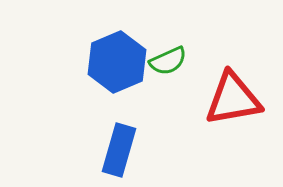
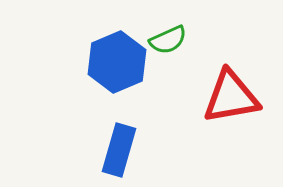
green semicircle: moved 21 px up
red triangle: moved 2 px left, 2 px up
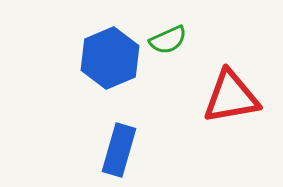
blue hexagon: moved 7 px left, 4 px up
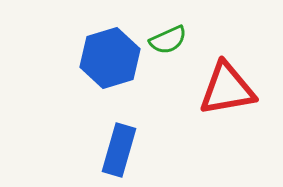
blue hexagon: rotated 6 degrees clockwise
red triangle: moved 4 px left, 8 px up
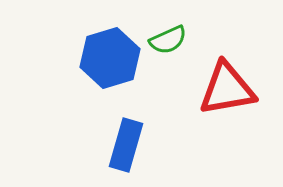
blue rectangle: moved 7 px right, 5 px up
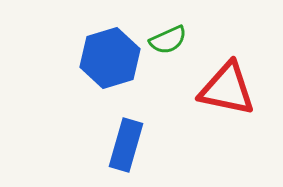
red triangle: rotated 22 degrees clockwise
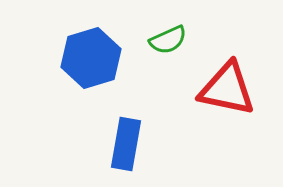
blue hexagon: moved 19 px left
blue rectangle: moved 1 px up; rotated 6 degrees counterclockwise
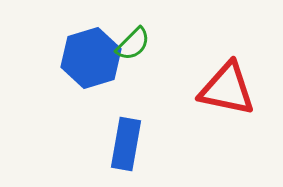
green semicircle: moved 35 px left, 4 px down; rotated 21 degrees counterclockwise
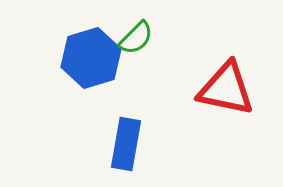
green semicircle: moved 3 px right, 6 px up
red triangle: moved 1 px left
